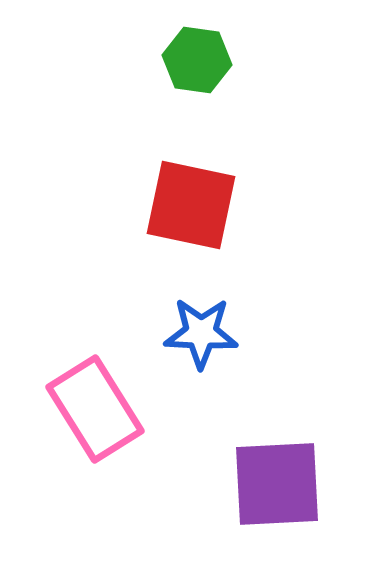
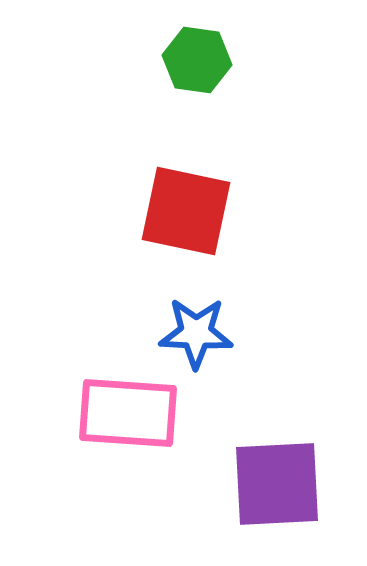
red square: moved 5 px left, 6 px down
blue star: moved 5 px left
pink rectangle: moved 33 px right, 4 px down; rotated 54 degrees counterclockwise
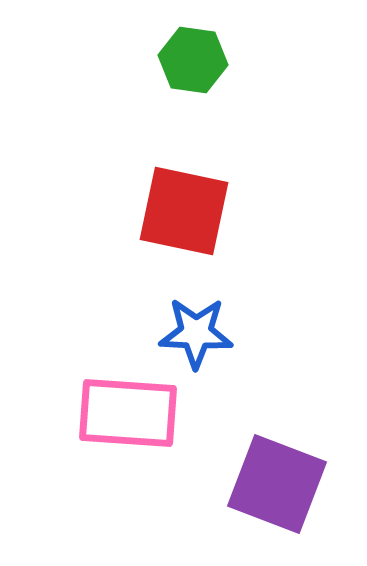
green hexagon: moved 4 px left
red square: moved 2 px left
purple square: rotated 24 degrees clockwise
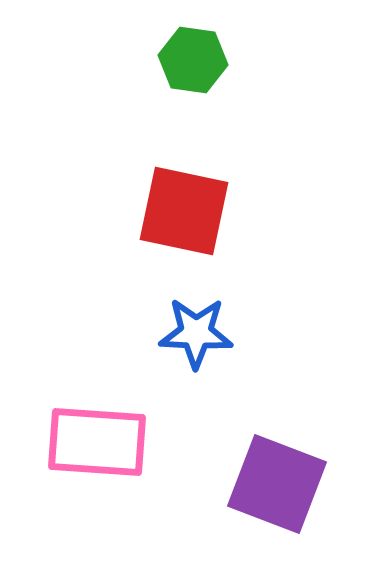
pink rectangle: moved 31 px left, 29 px down
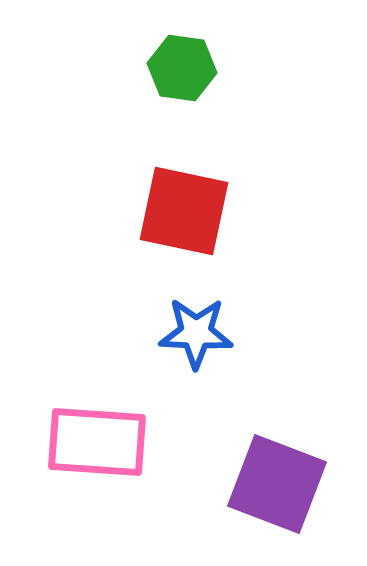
green hexagon: moved 11 px left, 8 px down
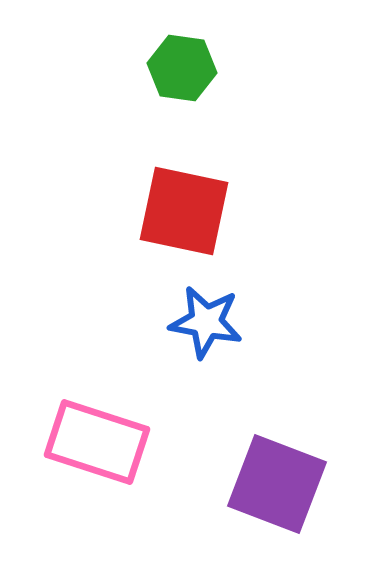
blue star: moved 10 px right, 11 px up; rotated 8 degrees clockwise
pink rectangle: rotated 14 degrees clockwise
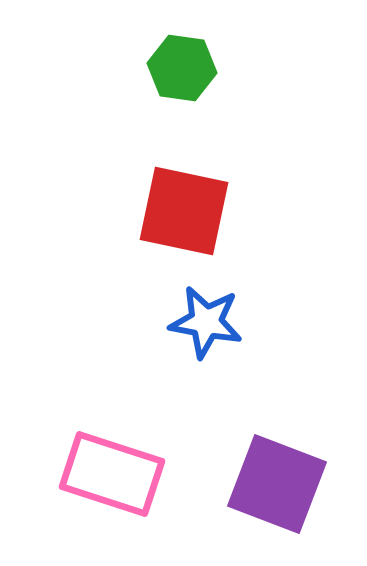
pink rectangle: moved 15 px right, 32 px down
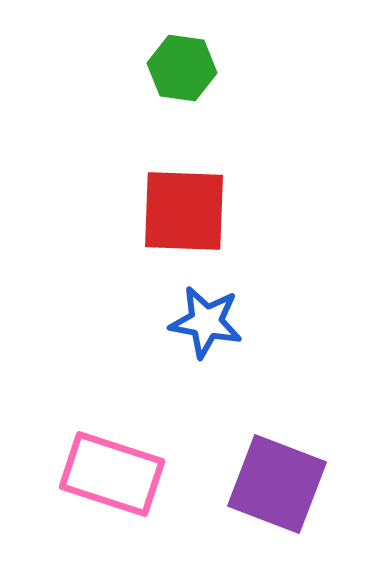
red square: rotated 10 degrees counterclockwise
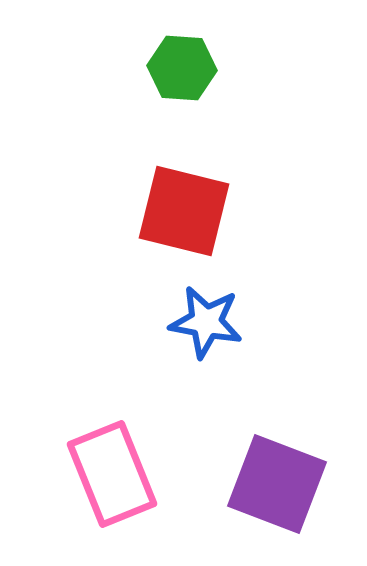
green hexagon: rotated 4 degrees counterclockwise
red square: rotated 12 degrees clockwise
pink rectangle: rotated 50 degrees clockwise
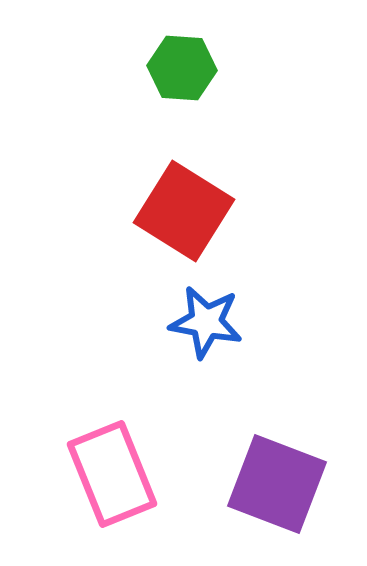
red square: rotated 18 degrees clockwise
